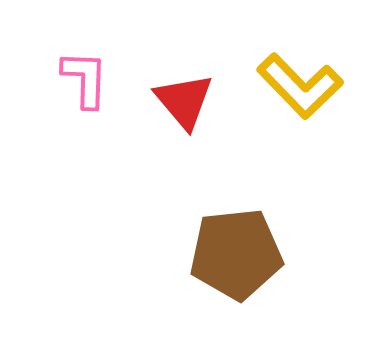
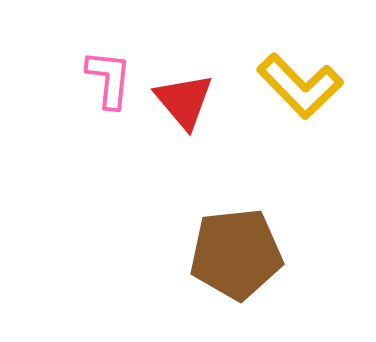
pink L-shape: moved 24 px right; rotated 4 degrees clockwise
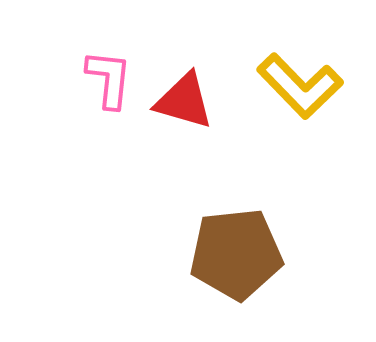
red triangle: rotated 34 degrees counterclockwise
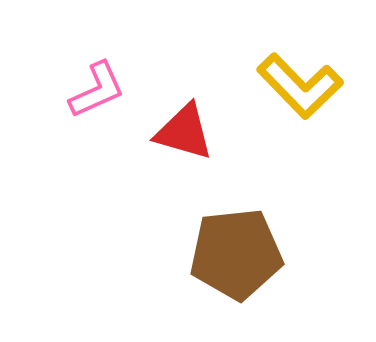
pink L-shape: moved 12 px left, 11 px down; rotated 60 degrees clockwise
red triangle: moved 31 px down
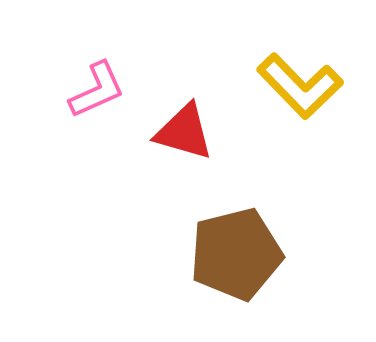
brown pentagon: rotated 8 degrees counterclockwise
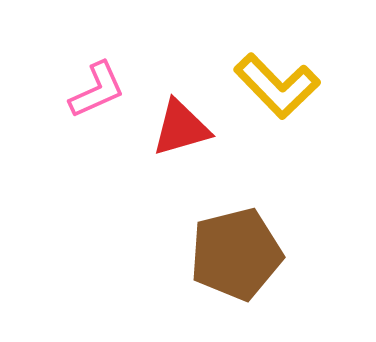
yellow L-shape: moved 23 px left
red triangle: moved 3 px left, 4 px up; rotated 32 degrees counterclockwise
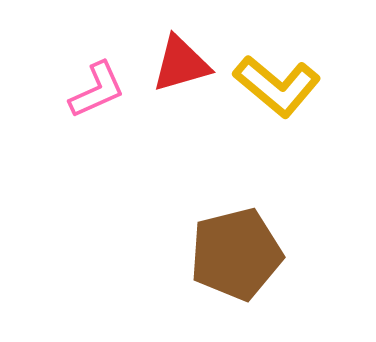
yellow L-shape: rotated 6 degrees counterclockwise
red triangle: moved 64 px up
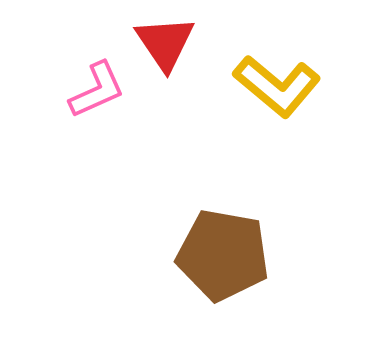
red triangle: moved 16 px left, 21 px up; rotated 48 degrees counterclockwise
brown pentagon: moved 13 px left, 1 px down; rotated 24 degrees clockwise
